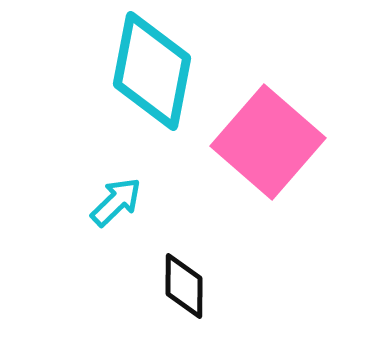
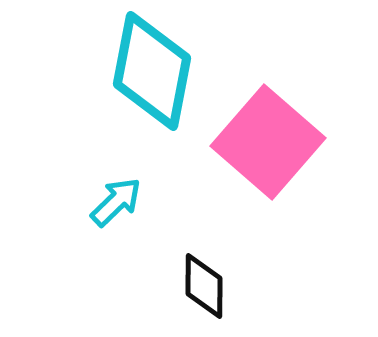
black diamond: moved 20 px right
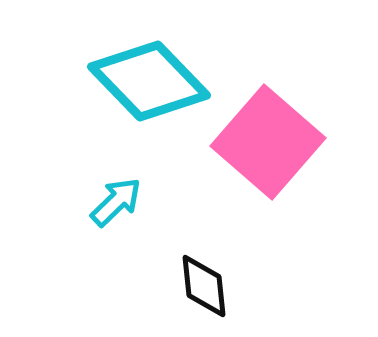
cyan diamond: moved 3 px left, 10 px down; rotated 55 degrees counterclockwise
black diamond: rotated 6 degrees counterclockwise
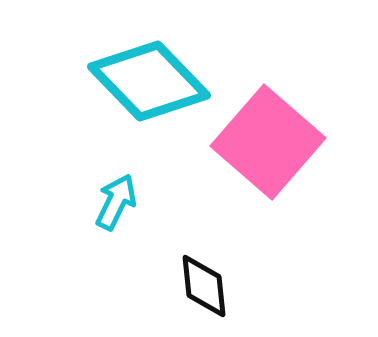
cyan arrow: rotated 20 degrees counterclockwise
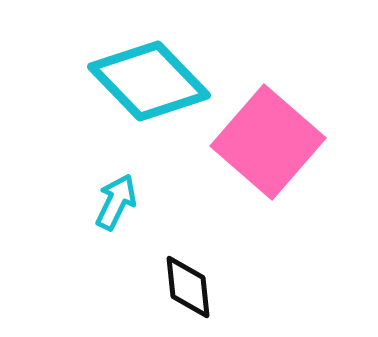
black diamond: moved 16 px left, 1 px down
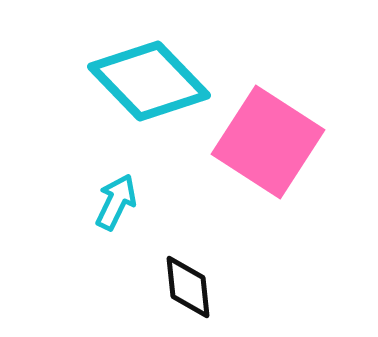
pink square: rotated 8 degrees counterclockwise
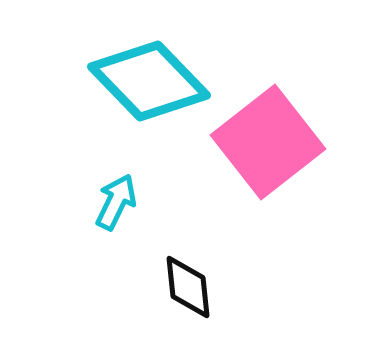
pink square: rotated 19 degrees clockwise
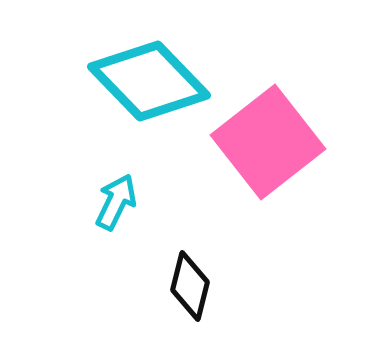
black diamond: moved 2 px right, 1 px up; rotated 20 degrees clockwise
